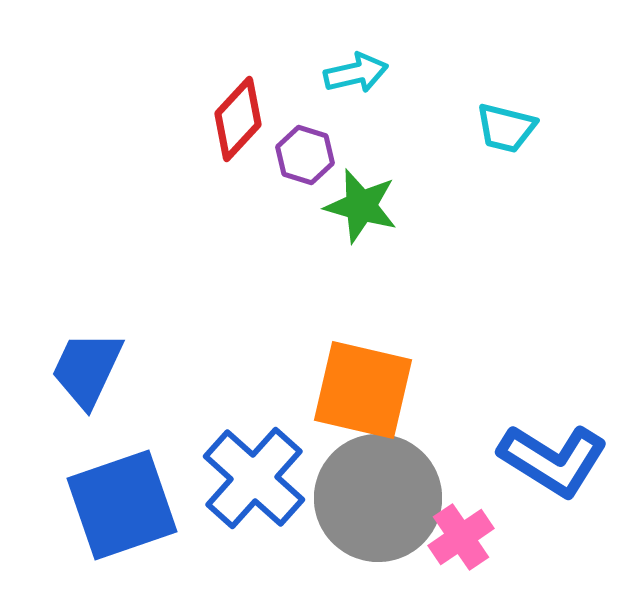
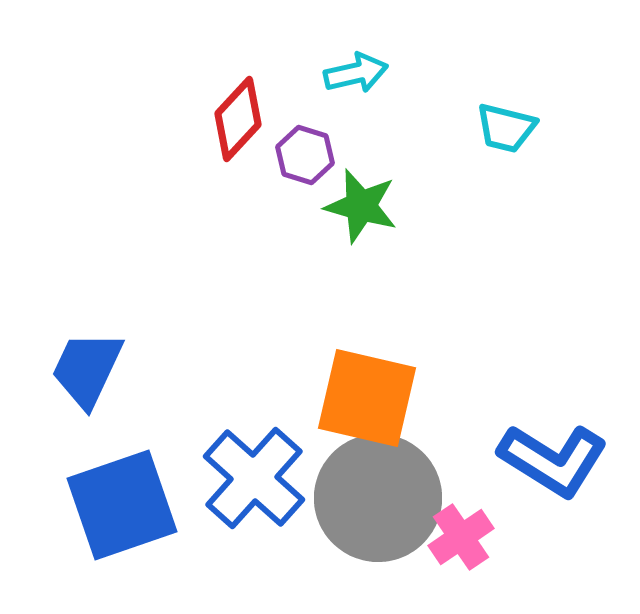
orange square: moved 4 px right, 8 px down
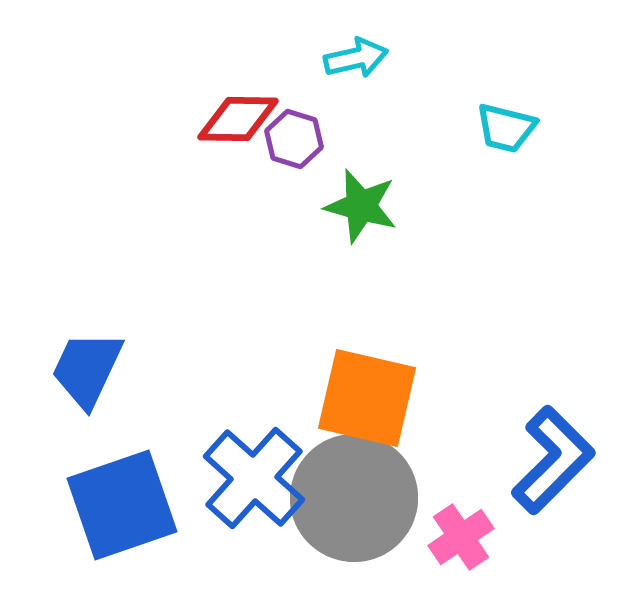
cyan arrow: moved 15 px up
red diamond: rotated 48 degrees clockwise
purple hexagon: moved 11 px left, 16 px up
blue L-shape: rotated 77 degrees counterclockwise
gray circle: moved 24 px left
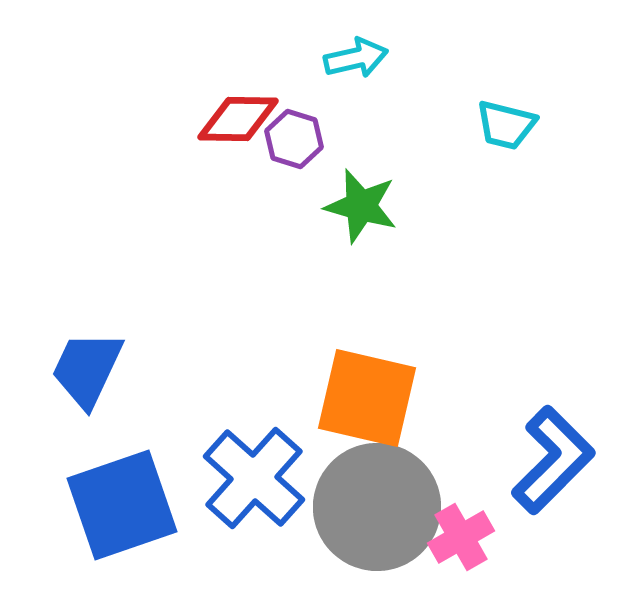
cyan trapezoid: moved 3 px up
gray circle: moved 23 px right, 9 px down
pink cross: rotated 4 degrees clockwise
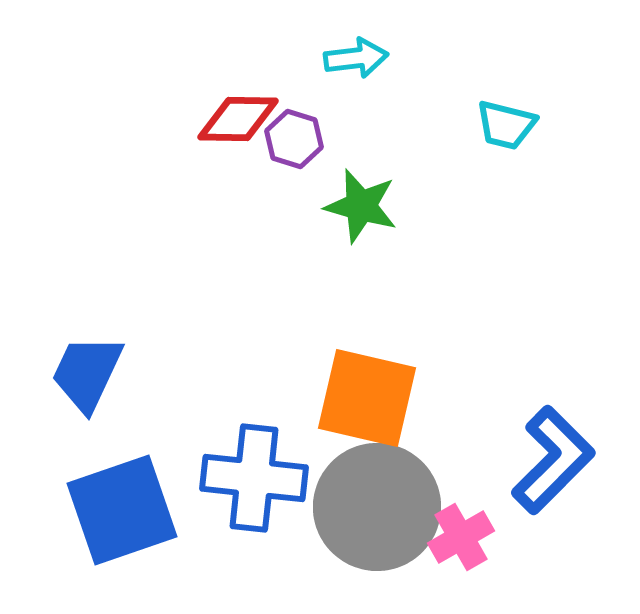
cyan arrow: rotated 6 degrees clockwise
blue trapezoid: moved 4 px down
blue cross: rotated 36 degrees counterclockwise
blue square: moved 5 px down
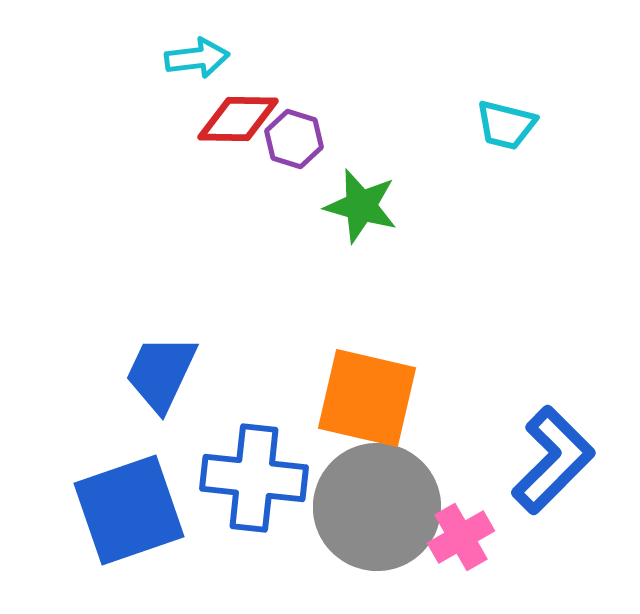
cyan arrow: moved 159 px left
blue trapezoid: moved 74 px right
blue square: moved 7 px right
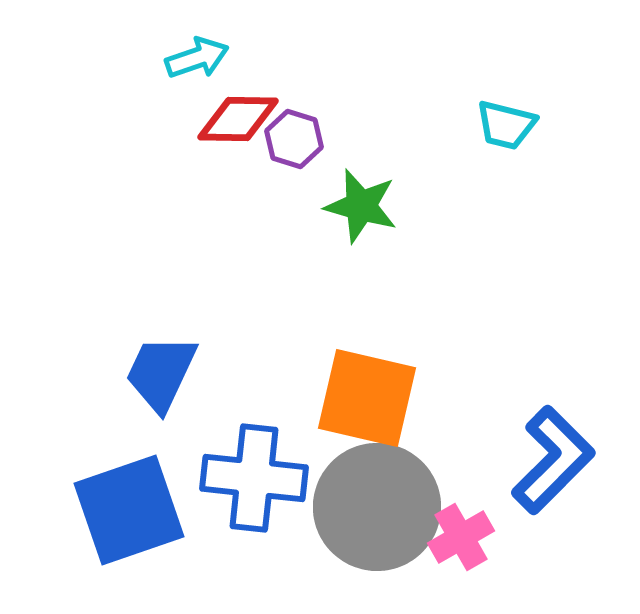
cyan arrow: rotated 12 degrees counterclockwise
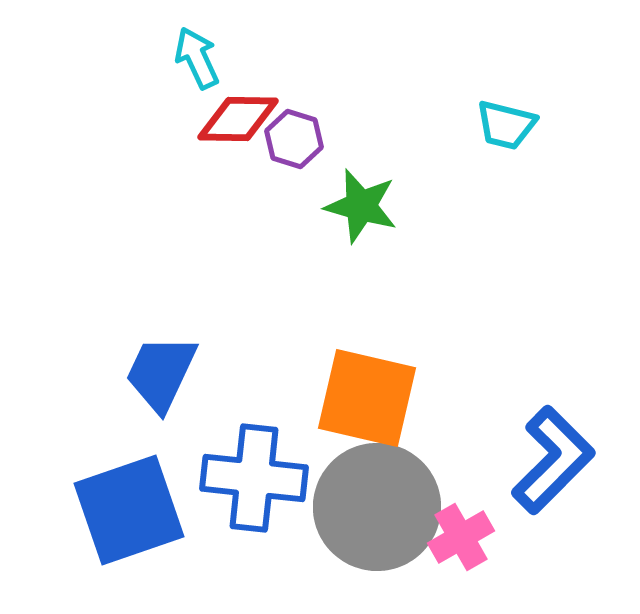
cyan arrow: rotated 96 degrees counterclockwise
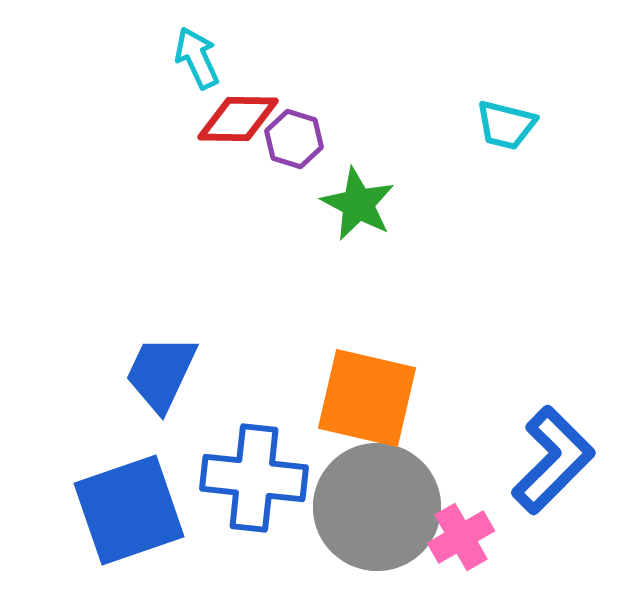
green star: moved 3 px left, 2 px up; rotated 12 degrees clockwise
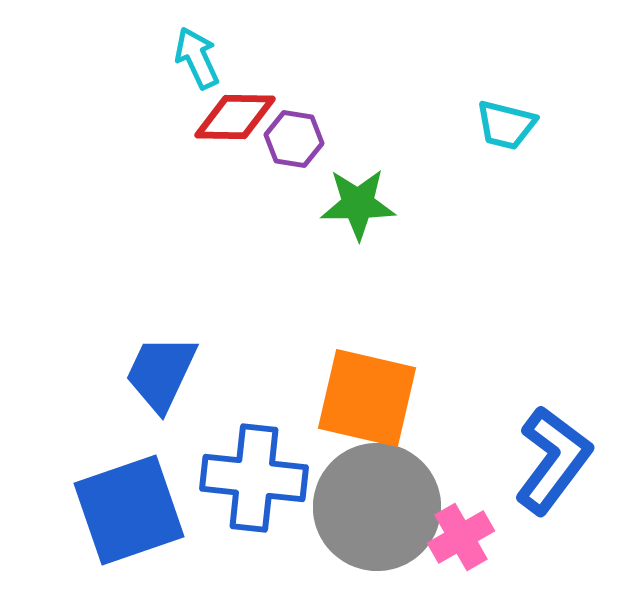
red diamond: moved 3 px left, 2 px up
purple hexagon: rotated 8 degrees counterclockwise
green star: rotated 28 degrees counterclockwise
blue L-shape: rotated 8 degrees counterclockwise
